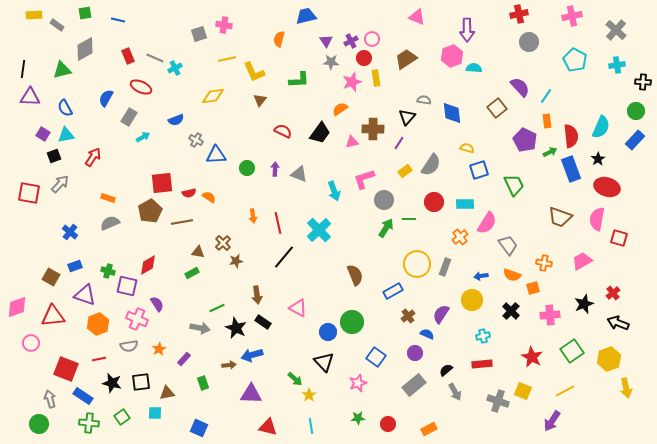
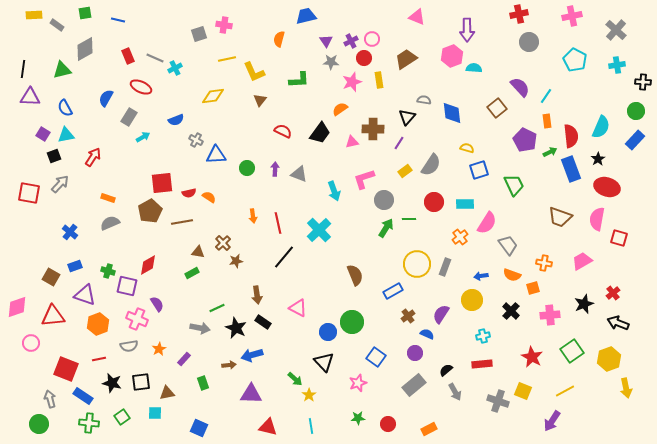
yellow rectangle at (376, 78): moved 3 px right, 2 px down
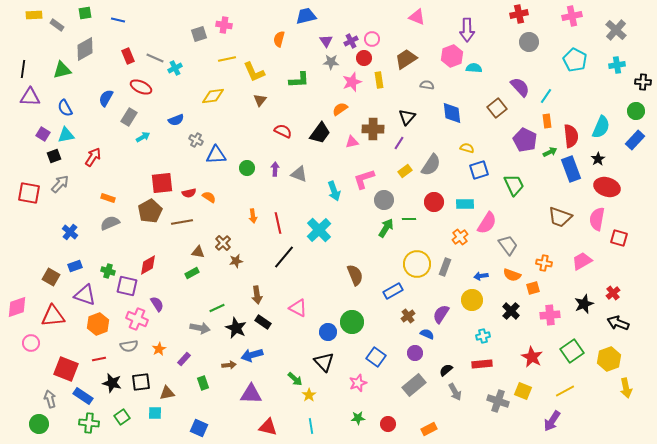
gray semicircle at (424, 100): moved 3 px right, 15 px up
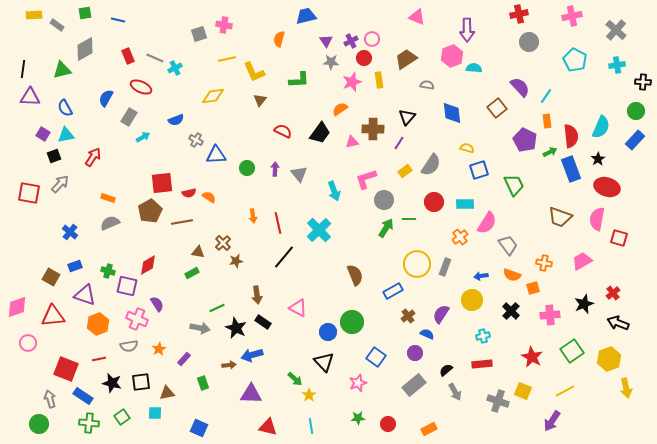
gray triangle at (299, 174): rotated 30 degrees clockwise
pink L-shape at (364, 179): moved 2 px right
pink circle at (31, 343): moved 3 px left
